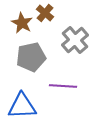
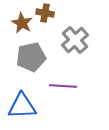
brown cross: rotated 30 degrees counterclockwise
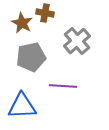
gray cross: moved 2 px right, 1 px down
